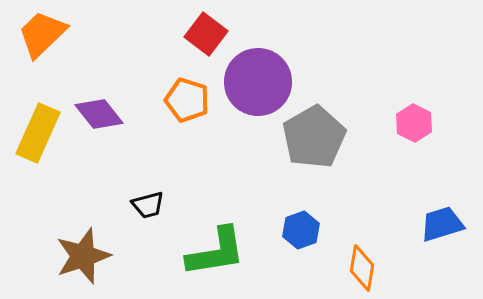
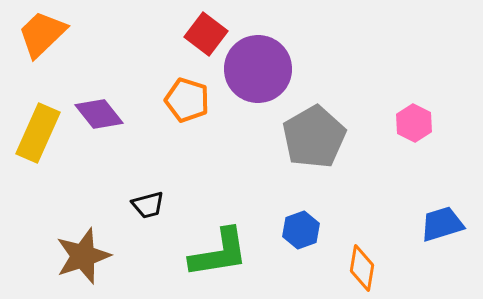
purple circle: moved 13 px up
green L-shape: moved 3 px right, 1 px down
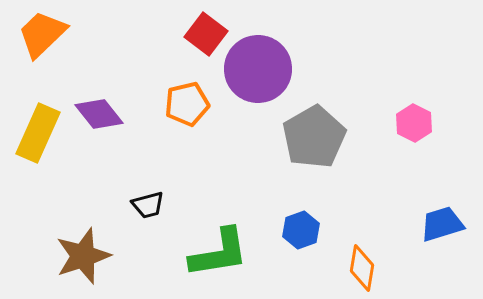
orange pentagon: moved 4 px down; rotated 30 degrees counterclockwise
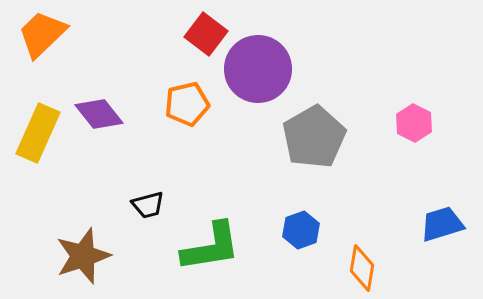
green L-shape: moved 8 px left, 6 px up
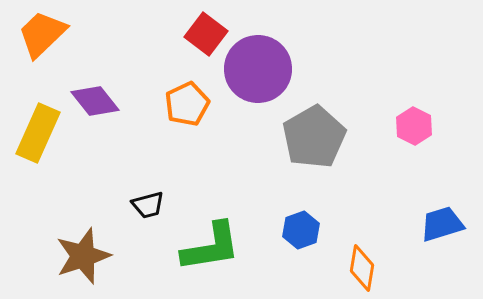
orange pentagon: rotated 12 degrees counterclockwise
purple diamond: moved 4 px left, 13 px up
pink hexagon: moved 3 px down
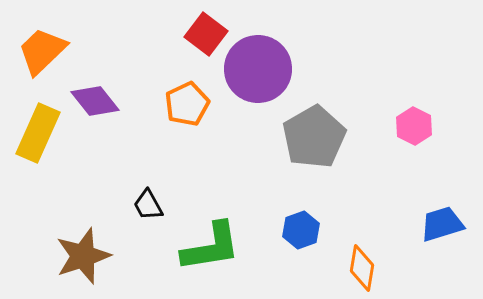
orange trapezoid: moved 17 px down
black trapezoid: rotated 76 degrees clockwise
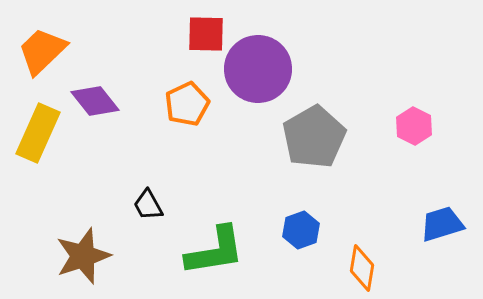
red square: rotated 36 degrees counterclockwise
green L-shape: moved 4 px right, 4 px down
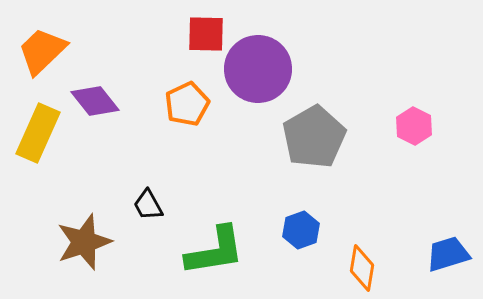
blue trapezoid: moved 6 px right, 30 px down
brown star: moved 1 px right, 14 px up
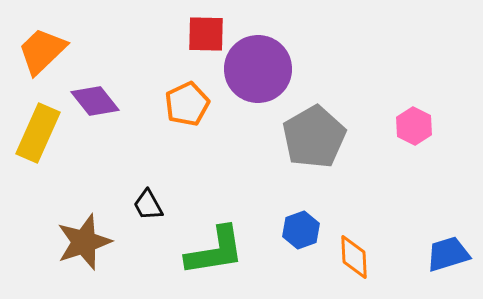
orange diamond: moved 8 px left, 11 px up; rotated 12 degrees counterclockwise
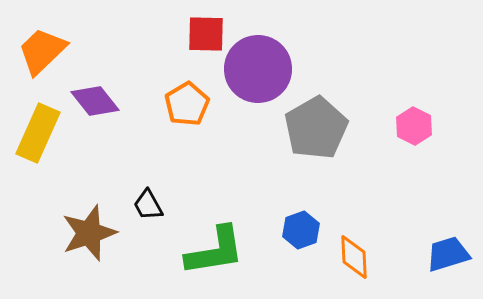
orange pentagon: rotated 6 degrees counterclockwise
gray pentagon: moved 2 px right, 9 px up
brown star: moved 5 px right, 9 px up
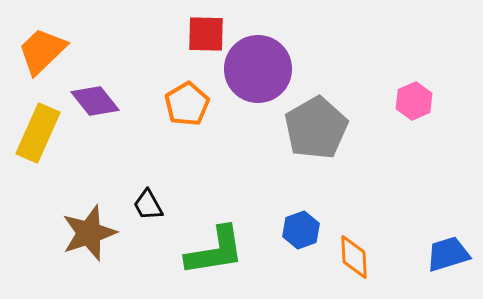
pink hexagon: moved 25 px up; rotated 9 degrees clockwise
